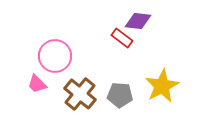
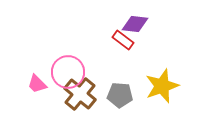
purple diamond: moved 3 px left, 3 px down
red rectangle: moved 1 px right, 2 px down
pink circle: moved 13 px right, 16 px down
yellow star: rotated 8 degrees clockwise
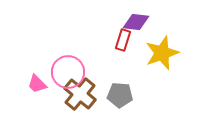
purple diamond: moved 1 px right, 2 px up
red rectangle: rotated 70 degrees clockwise
yellow star: moved 33 px up
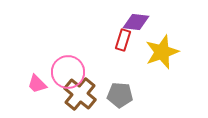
yellow star: moved 1 px up
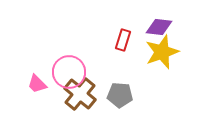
purple diamond: moved 23 px right, 5 px down
pink circle: moved 1 px right
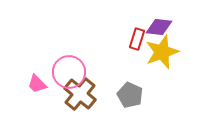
red rectangle: moved 14 px right, 1 px up
gray pentagon: moved 10 px right; rotated 20 degrees clockwise
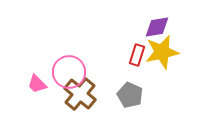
purple diamond: moved 2 px left; rotated 16 degrees counterclockwise
red rectangle: moved 16 px down
yellow star: rotated 8 degrees clockwise
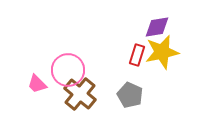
pink circle: moved 1 px left, 2 px up
